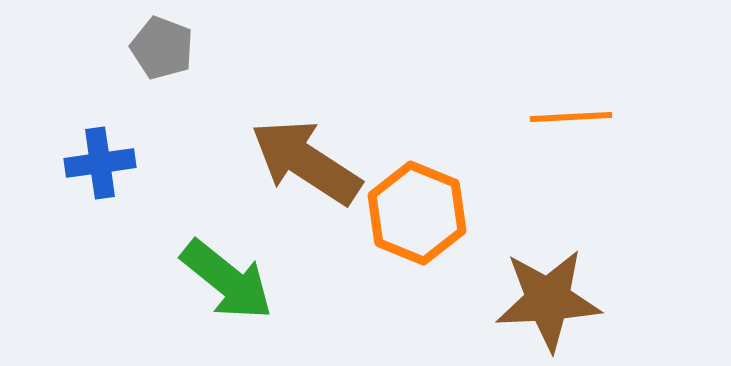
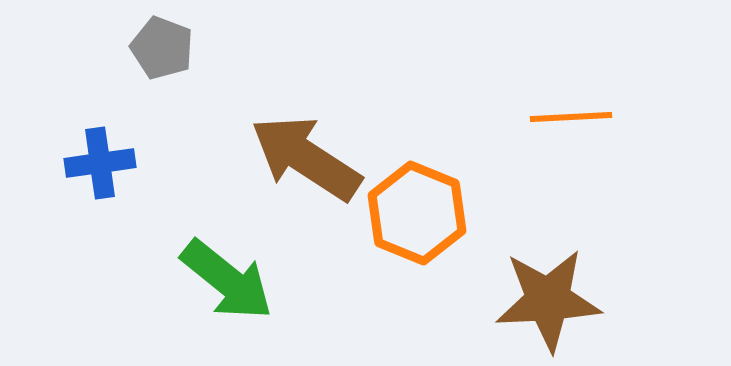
brown arrow: moved 4 px up
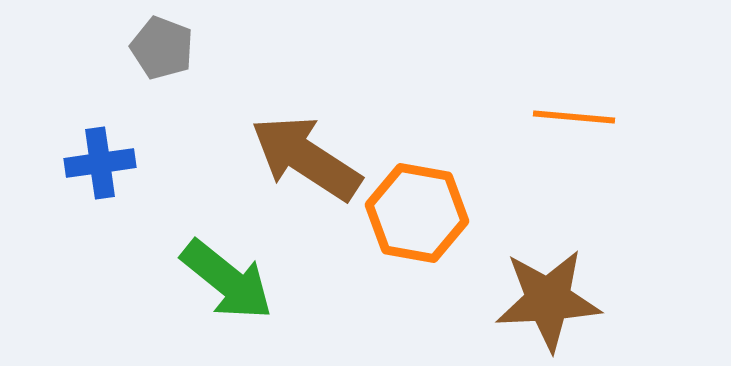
orange line: moved 3 px right; rotated 8 degrees clockwise
orange hexagon: rotated 12 degrees counterclockwise
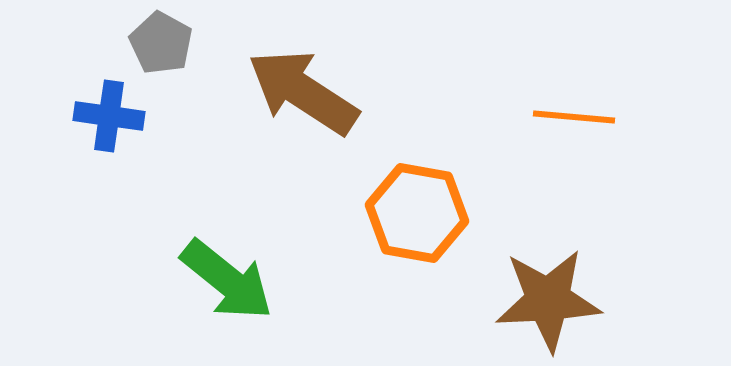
gray pentagon: moved 1 px left, 5 px up; rotated 8 degrees clockwise
brown arrow: moved 3 px left, 66 px up
blue cross: moved 9 px right, 47 px up; rotated 16 degrees clockwise
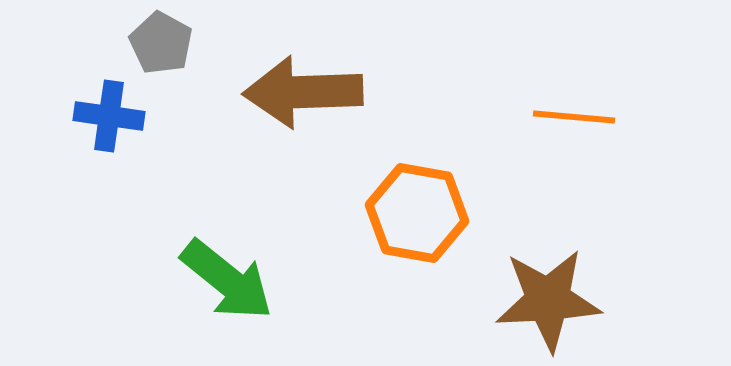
brown arrow: rotated 35 degrees counterclockwise
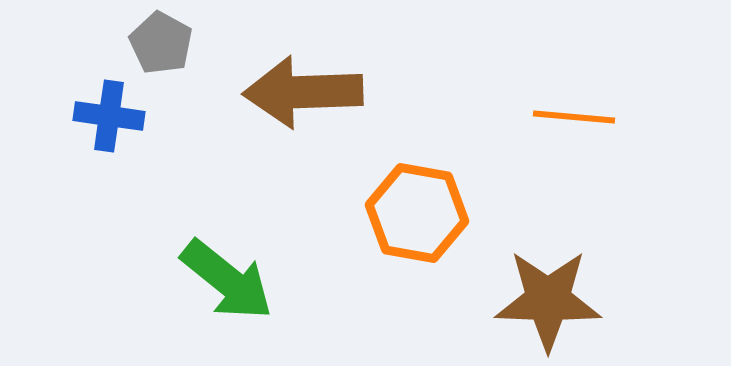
brown star: rotated 5 degrees clockwise
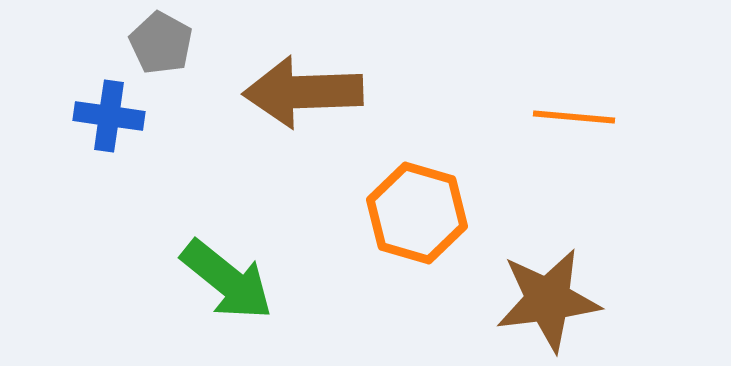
orange hexagon: rotated 6 degrees clockwise
brown star: rotated 9 degrees counterclockwise
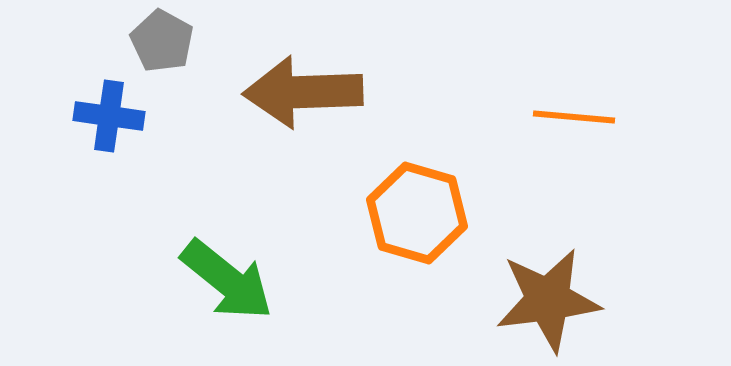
gray pentagon: moved 1 px right, 2 px up
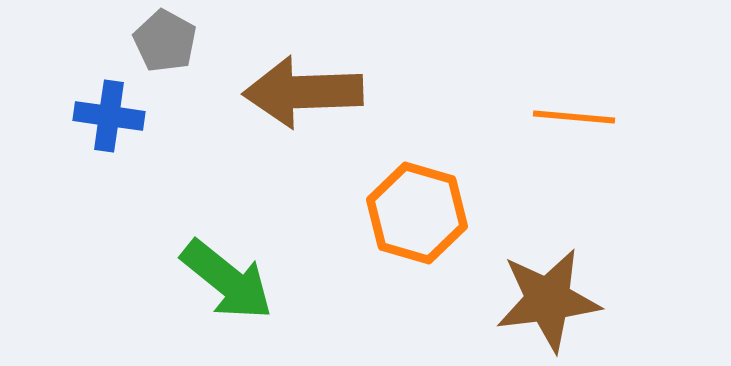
gray pentagon: moved 3 px right
